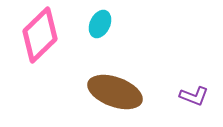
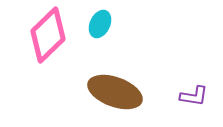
pink diamond: moved 8 px right
purple L-shape: rotated 12 degrees counterclockwise
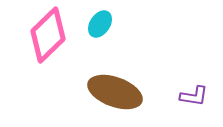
cyan ellipse: rotated 8 degrees clockwise
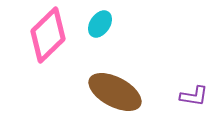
brown ellipse: rotated 8 degrees clockwise
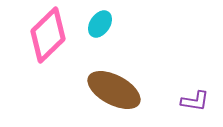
brown ellipse: moved 1 px left, 2 px up
purple L-shape: moved 1 px right, 5 px down
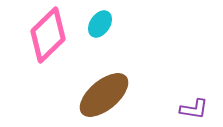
brown ellipse: moved 10 px left, 5 px down; rotated 68 degrees counterclockwise
purple L-shape: moved 1 px left, 8 px down
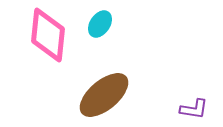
pink diamond: rotated 40 degrees counterclockwise
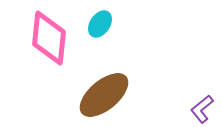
pink diamond: moved 1 px right, 3 px down
purple L-shape: moved 8 px right; rotated 132 degrees clockwise
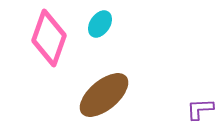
pink diamond: rotated 14 degrees clockwise
purple L-shape: moved 2 px left; rotated 36 degrees clockwise
